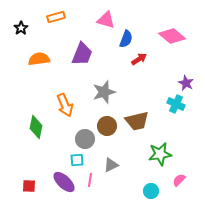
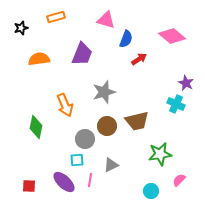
black star: rotated 16 degrees clockwise
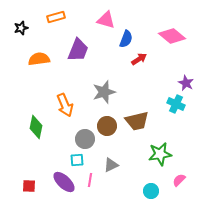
purple trapezoid: moved 4 px left, 4 px up
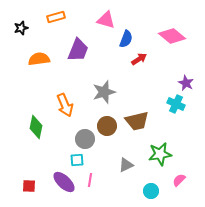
gray triangle: moved 15 px right
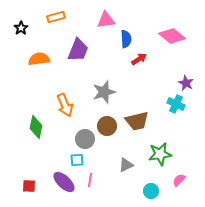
pink triangle: rotated 24 degrees counterclockwise
black star: rotated 16 degrees counterclockwise
blue semicircle: rotated 24 degrees counterclockwise
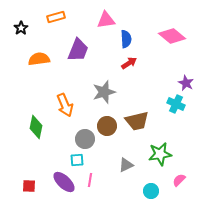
red arrow: moved 10 px left, 4 px down
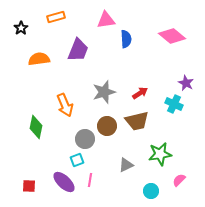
red arrow: moved 11 px right, 30 px down
cyan cross: moved 2 px left
cyan square: rotated 16 degrees counterclockwise
